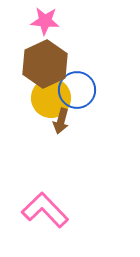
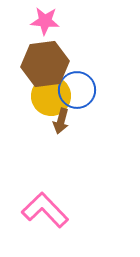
brown hexagon: rotated 18 degrees clockwise
yellow circle: moved 2 px up
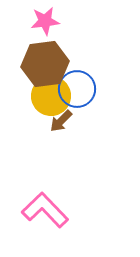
pink star: rotated 12 degrees counterclockwise
blue circle: moved 1 px up
brown arrow: rotated 30 degrees clockwise
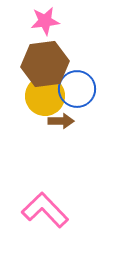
yellow circle: moved 6 px left
brown arrow: rotated 135 degrees counterclockwise
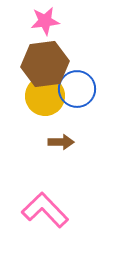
brown arrow: moved 21 px down
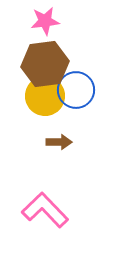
blue circle: moved 1 px left, 1 px down
brown arrow: moved 2 px left
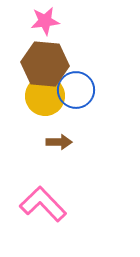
brown hexagon: rotated 12 degrees clockwise
pink L-shape: moved 2 px left, 6 px up
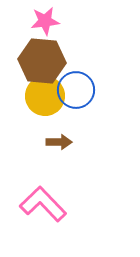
brown hexagon: moved 3 px left, 3 px up
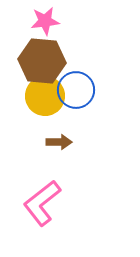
pink L-shape: moved 1 px left, 1 px up; rotated 84 degrees counterclockwise
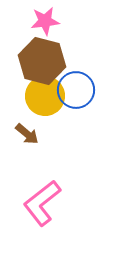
brown hexagon: rotated 9 degrees clockwise
brown arrow: moved 32 px left, 8 px up; rotated 40 degrees clockwise
